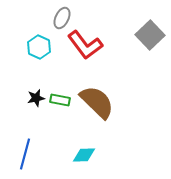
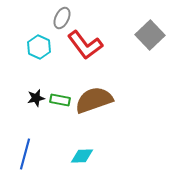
brown semicircle: moved 3 px left, 2 px up; rotated 63 degrees counterclockwise
cyan diamond: moved 2 px left, 1 px down
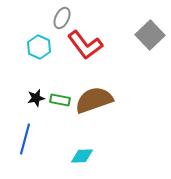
blue line: moved 15 px up
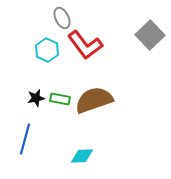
gray ellipse: rotated 50 degrees counterclockwise
cyan hexagon: moved 8 px right, 3 px down
green rectangle: moved 1 px up
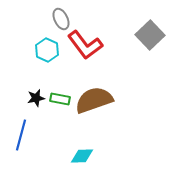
gray ellipse: moved 1 px left, 1 px down
blue line: moved 4 px left, 4 px up
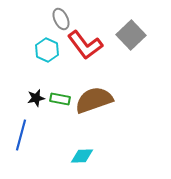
gray square: moved 19 px left
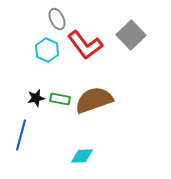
gray ellipse: moved 4 px left
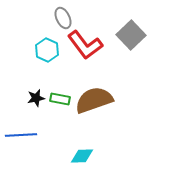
gray ellipse: moved 6 px right, 1 px up
blue line: rotated 72 degrees clockwise
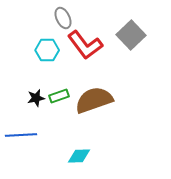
cyan hexagon: rotated 25 degrees counterclockwise
green rectangle: moved 1 px left, 3 px up; rotated 30 degrees counterclockwise
cyan diamond: moved 3 px left
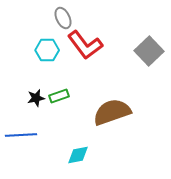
gray square: moved 18 px right, 16 px down
brown semicircle: moved 18 px right, 12 px down
cyan diamond: moved 1 px left, 1 px up; rotated 10 degrees counterclockwise
